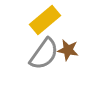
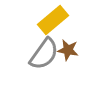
yellow rectangle: moved 8 px right
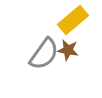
yellow rectangle: moved 20 px right
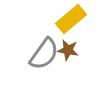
yellow rectangle: moved 2 px left, 1 px up
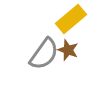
brown star: rotated 10 degrees clockwise
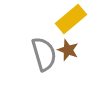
gray semicircle: rotated 52 degrees counterclockwise
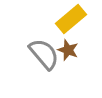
gray semicircle: rotated 24 degrees counterclockwise
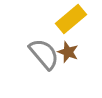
brown star: moved 2 px down
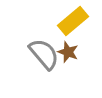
yellow rectangle: moved 2 px right, 2 px down
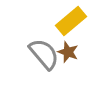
yellow rectangle: moved 2 px left
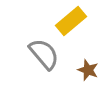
brown star: moved 20 px right, 18 px down
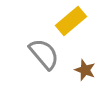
brown star: moved 3 px left
